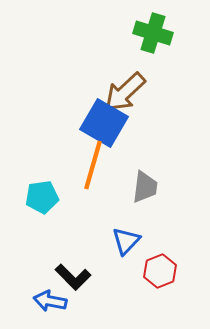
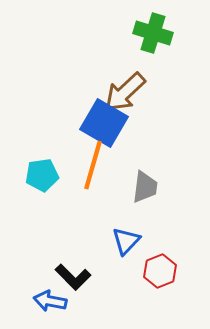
cyan pentagon: moved 22 px up
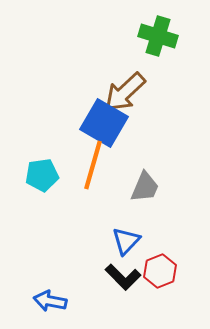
green cross: moved 5 px right, 3 px down
gray trapezoid: rotated 16 degrees clockwise
black L-shape: moved 50 px right
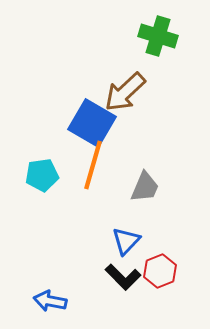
blue square: moved 12 px left
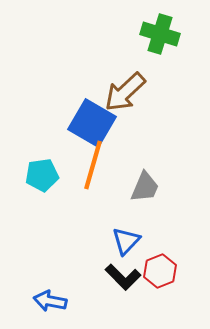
green cross: moved 2 px right, 2 px up
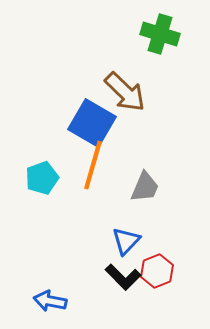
brown arrow: rotated 93 degrees counterclockwise
cyan pentagon: moved 3 px down; rotated 12 degrees counterclockwise
red hexagon: moved 3 px left
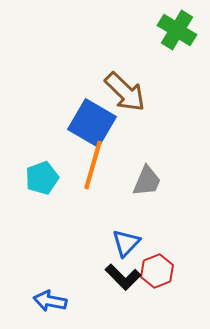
green cross: moved 17 px right, 4 px up; rotated 15 degrees clockwise
gray trapezoid: moved 2 px right, 6 px up
blue triangle: moved 2 px down
